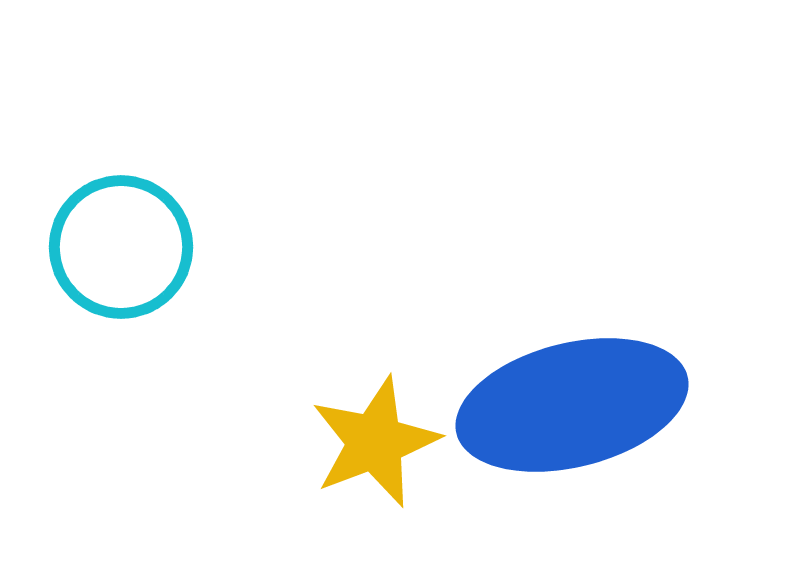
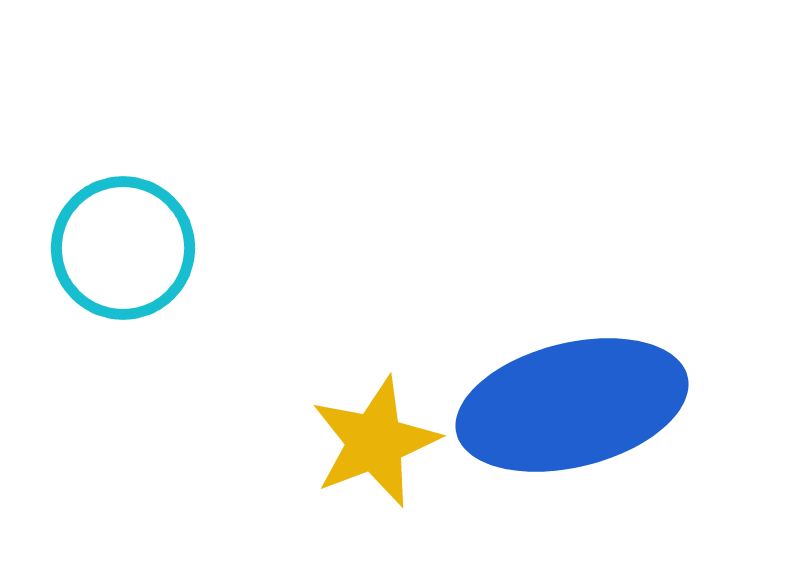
cyan circle: moved 2 px right, 1 px down
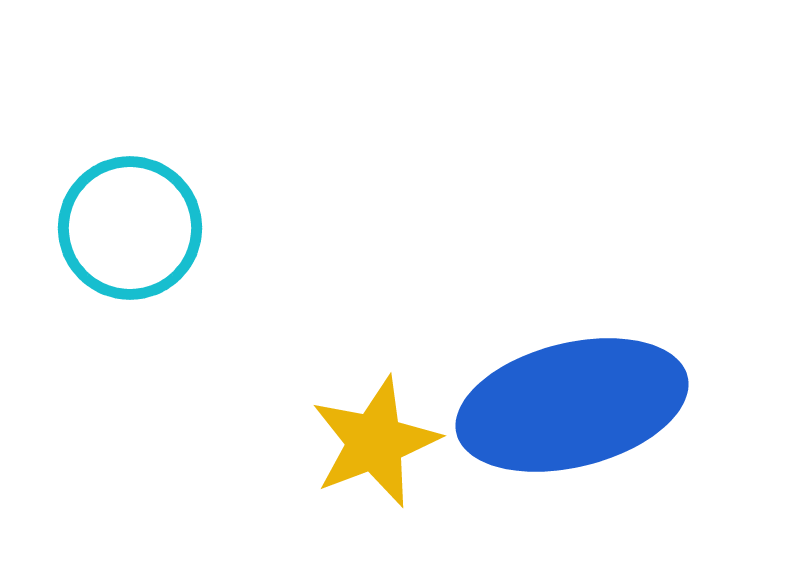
cyan circle: moved 7 px right, 20 px up
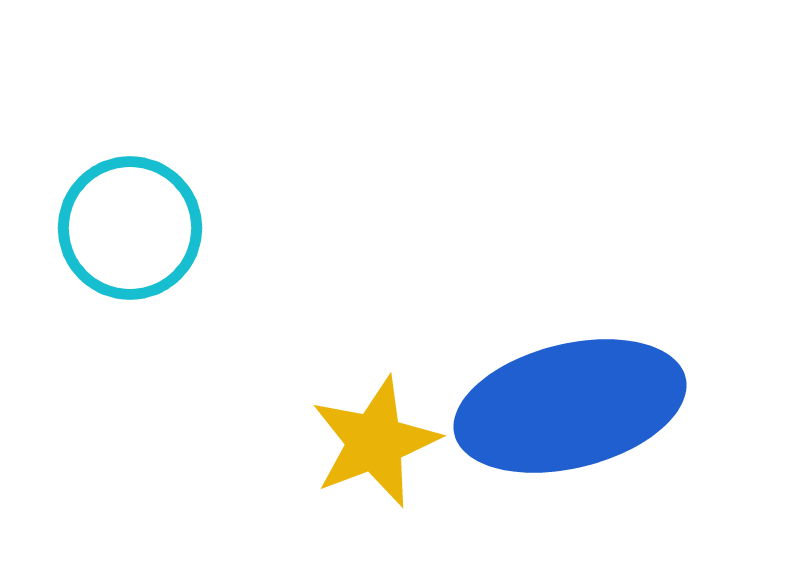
blue ellipse: moved 2 px left, 1 px down
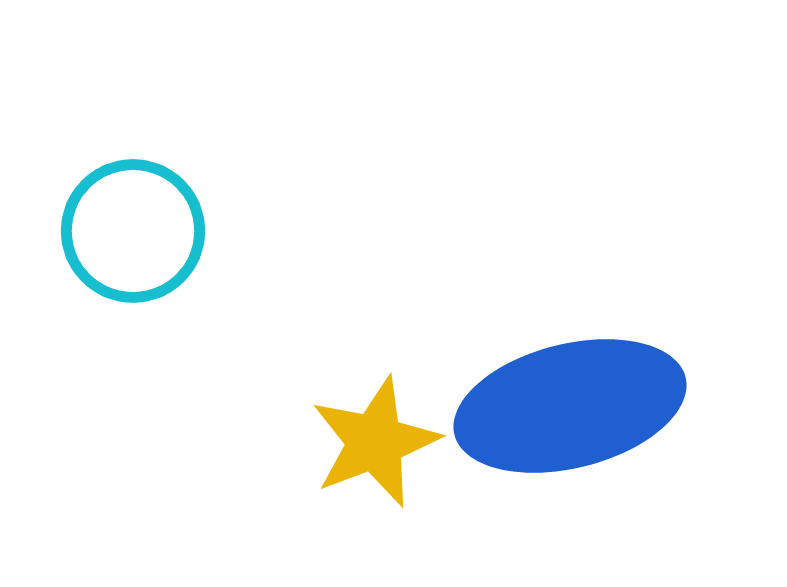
cyan circle: moved 3 px right, 3 px down
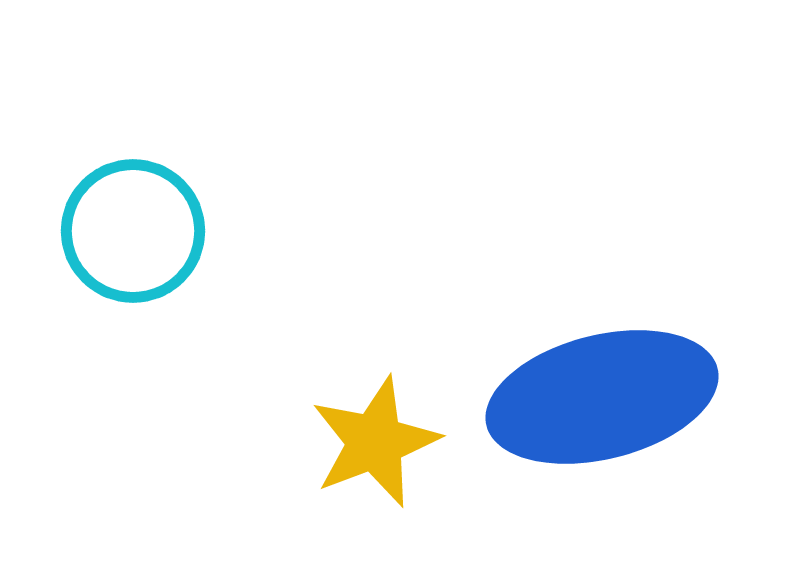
blue ellipse: moved 32 px right, 9 px up
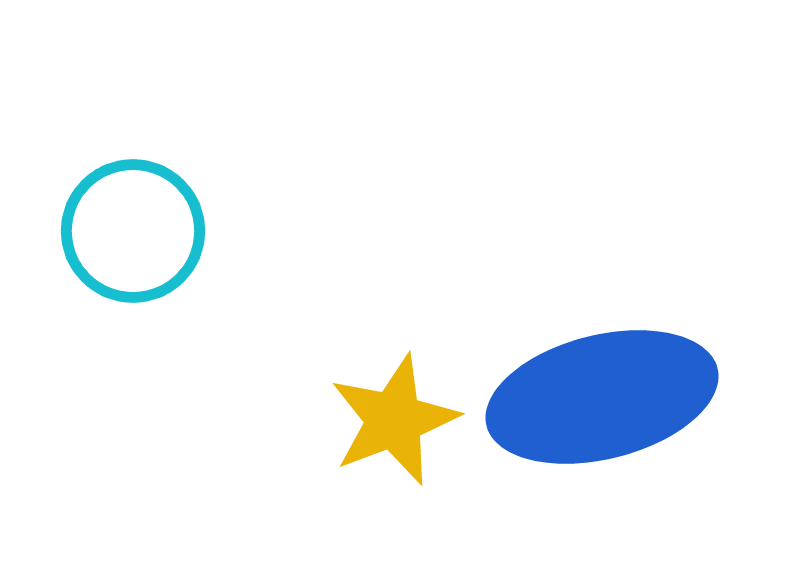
yellow star: moved 19 px right, 22 px up
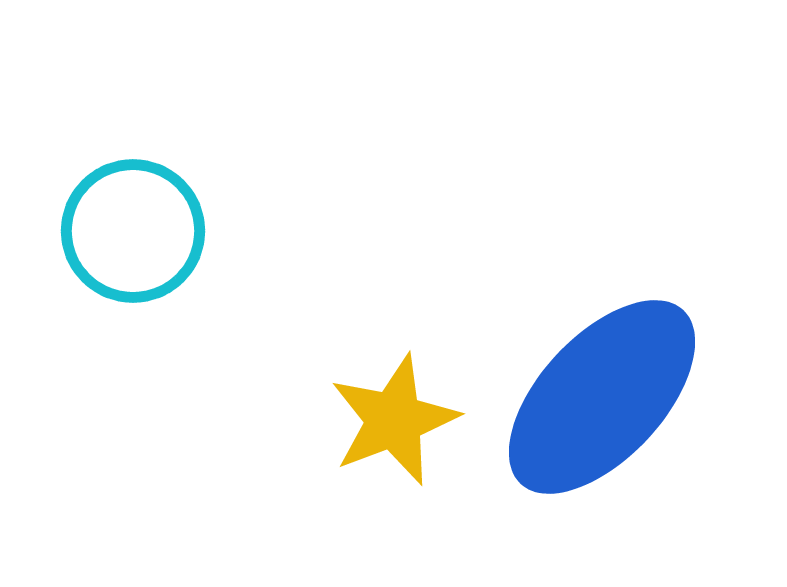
blue ellipse: rotated 33 degrees counterclockwise
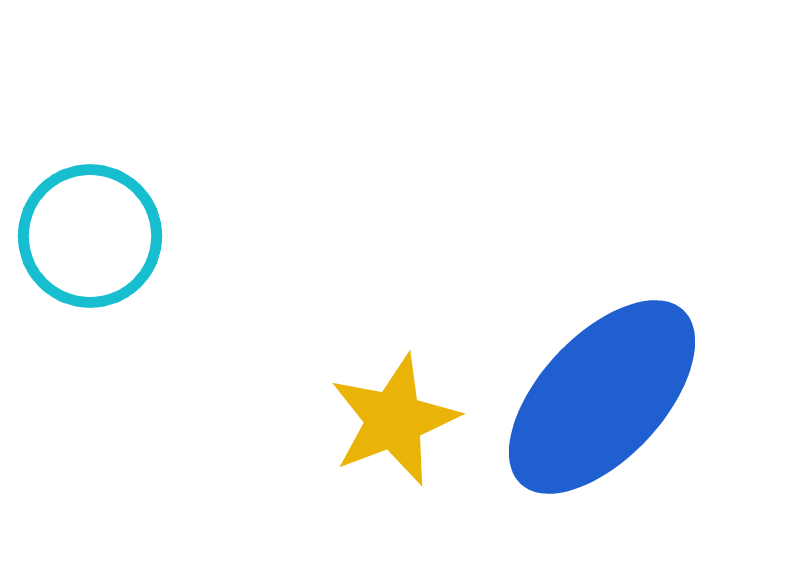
cyan circle: moved 43 px left, 5 px down
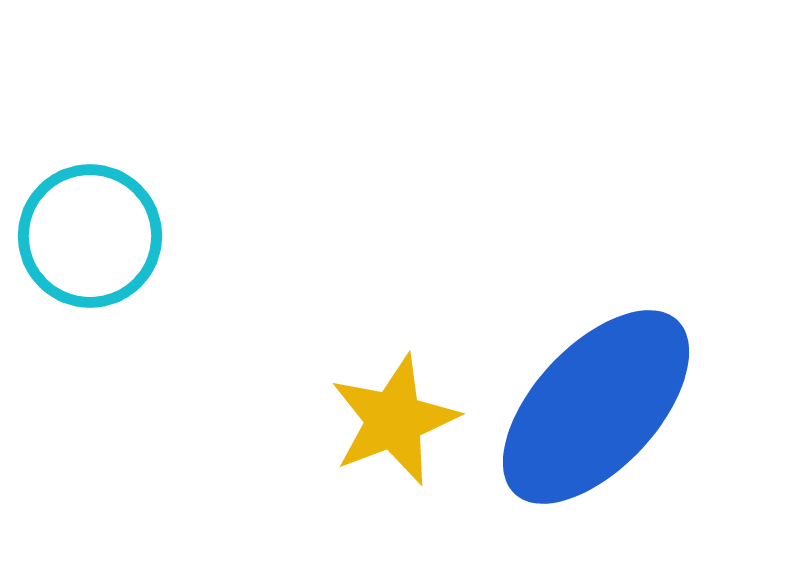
blue ellipse: moved 6 px left, 10 px down
